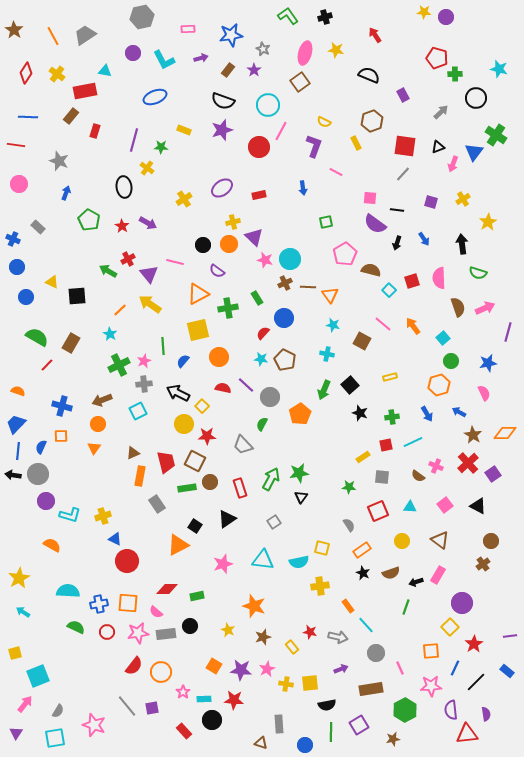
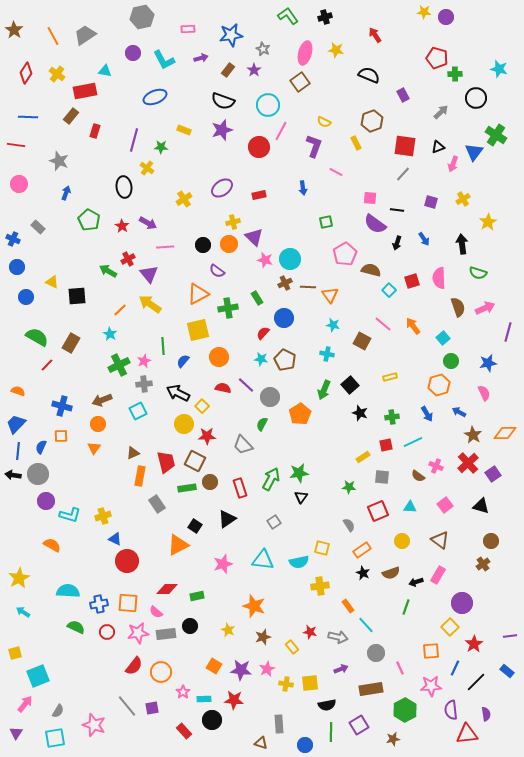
pink line at (175, 262): moved 10 px left, 15 px up; rotated 18 degrees counterclockwise
black triangle at (478, 506): moved 3 px right; rotated 12 degrees counterclockwise
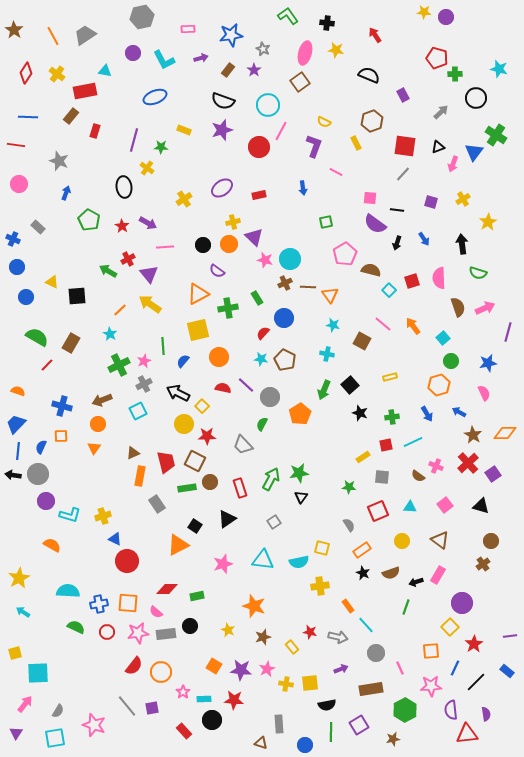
black cross at (325, 17): moved 2 px right, 6 px down; rotated 24 degrees clockwise
gray cross at (144, 384): rotated 21 degrees counterclockwise
cyan square at (38, 676): moved 3 px up; rotated 20 degrees clockwise
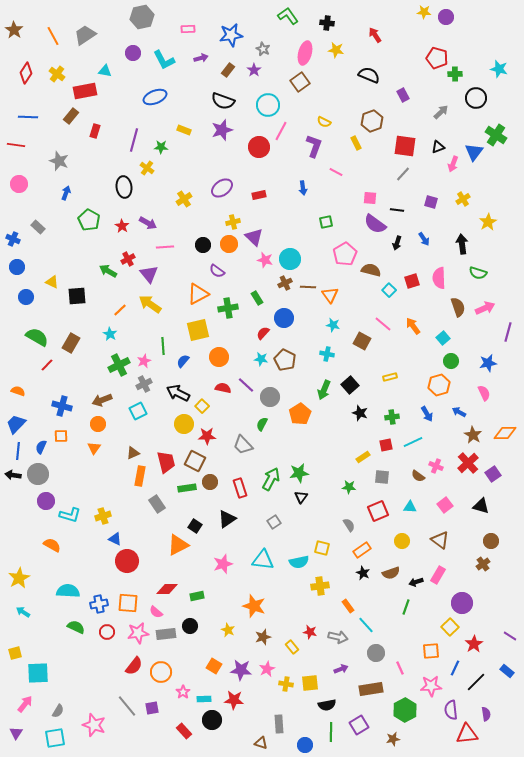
purple line at (510, 636): rotated 40 degrees clockwise
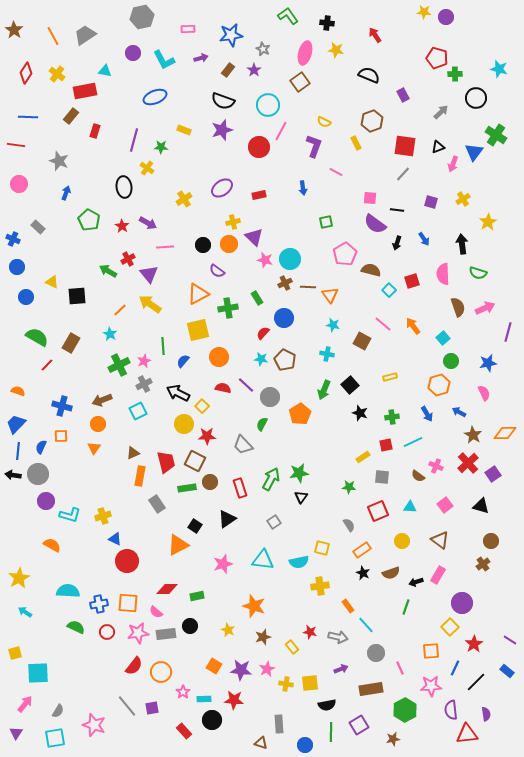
pink semicircle at (439, 278): moved 4 px right, 4 px up
cyan arrow at (23, 612): moved 2 px right
purple line at (510, 636): moved 4 px down
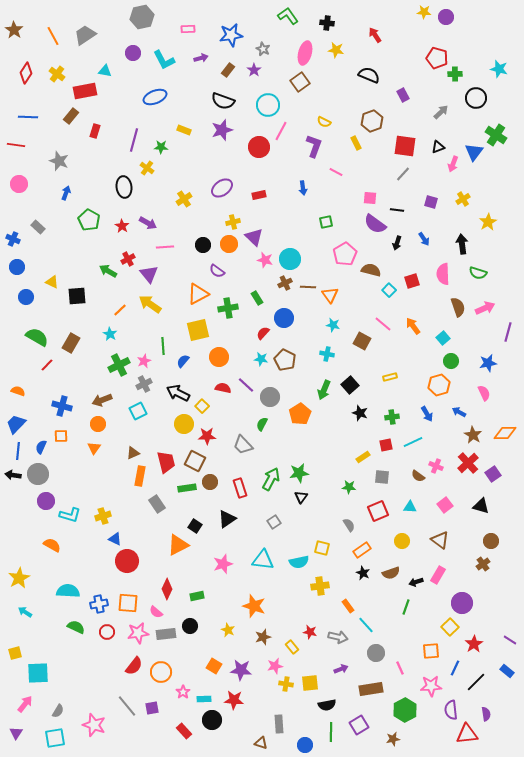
red diamond at (167, 589): rotated 65 degrees counterclockwise
pink star at (267, 669): moved 8 px right, 3 px up; rotated 14 degrees clockwise
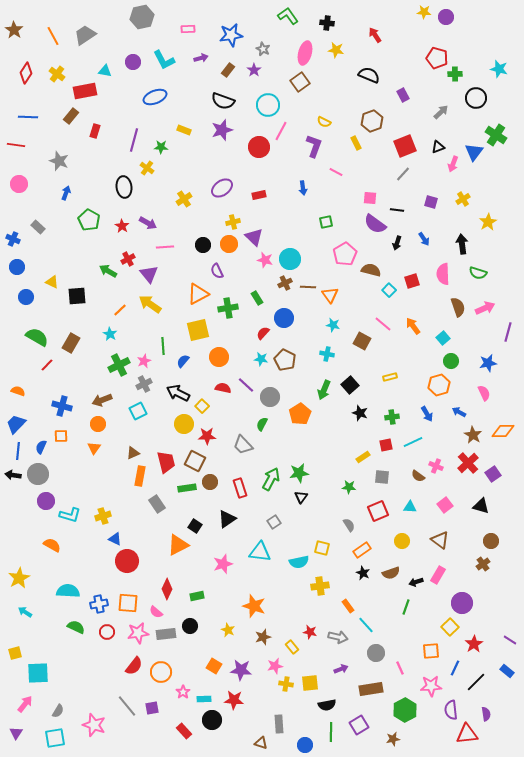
purple circle at (133, 53): moved 9 px down
red square at (405, 146): rotated 30 degrees counterclockwise
purple semicircle at (217, 271): rotated 28 degrees clockwise
orange diamond at (505, 433): moved 2 px left, 2 px up
cyan triangle at (263, 560): moved 3 px left, 8 px up
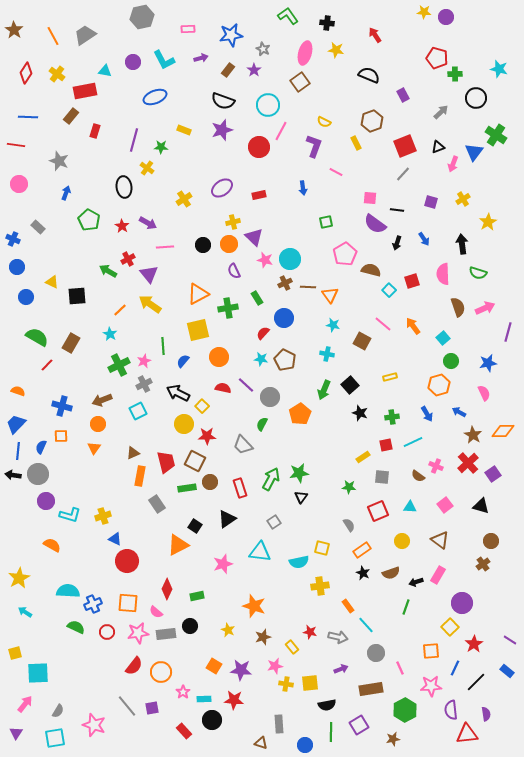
purple semicircle at (217, 271): moved 17 px right
blue cross at (99, 604): moved 6 px left; rotated 12 degrees counterclockwise
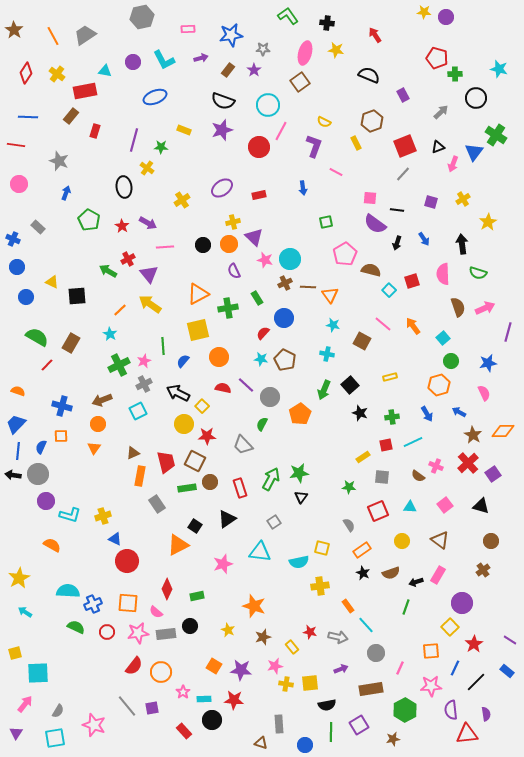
gray star at (263, 49): rotated 24 degrees counterclockwise
yellow cross at (184, 199): moved 2 px left, 1 px down
brown cross at (483, 564): moved 6 px down
pink line at (400, 668): rotated 48 degrees clockwise
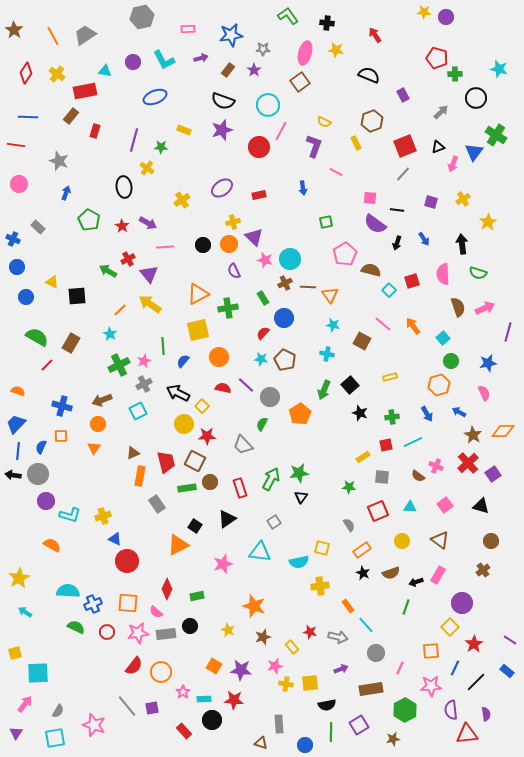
green rectangle at (257, 298): moved 6 px right
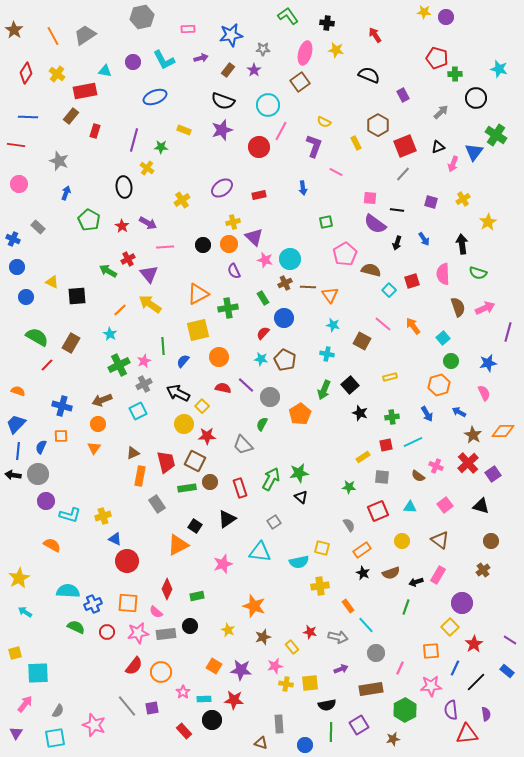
brown hexagon at (372, 121): moved 6 px right, 4 px down; rotated 10 degrees counterclockwise
black triangle at (301, 497): rotated 24 degrees counterclockwise
